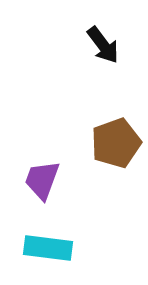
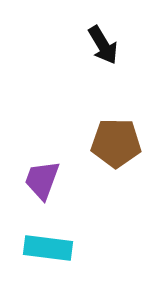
black arrow: rotated 6 degrees clockwise
brown pentagon: rotated 21 degrees clockwise
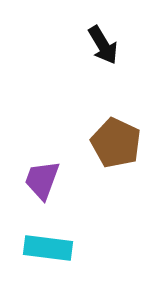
brown pentagon: rotated 24 degrees clockwise
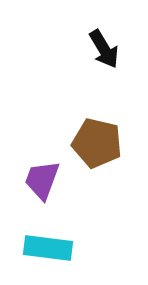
black arrow: moved 1 px right, 4 px down
brown pentagon: moved 19 px left; rotated 12 degrees counterclockwise
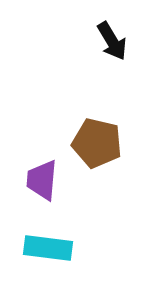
black arrow: moved 8 px right, 8 px up
purple trapezoid: rotated 15 degrees counterclockwise
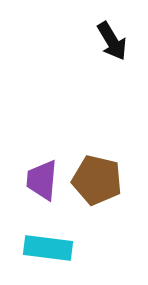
brown pentagon: moved 37 px down
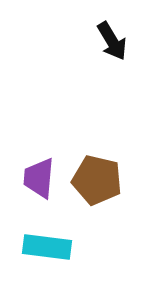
purple trapezoid: moved 3 px left, 2 px up
cyan rectangle: moved 1 px left, 1 px up
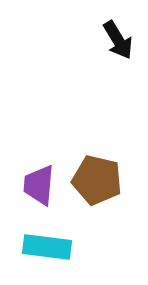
black arrow: moved 6 px right, 1 px up
purple trapezoid: moved 7 px down
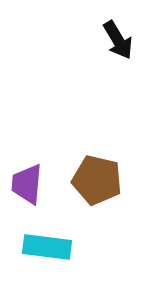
purple trapezoid: moved 12 px left, 1 px up
